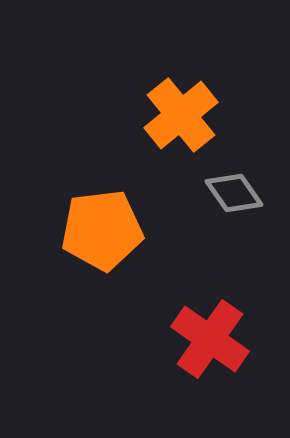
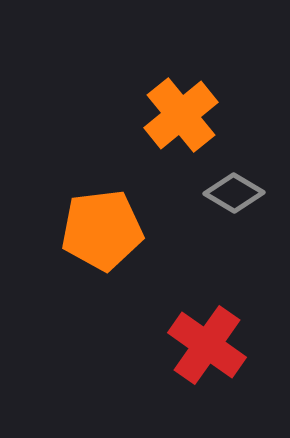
gray diamond: rotated 24 degrees counterclockwise
red cross: moved 3 px left, 6 px down
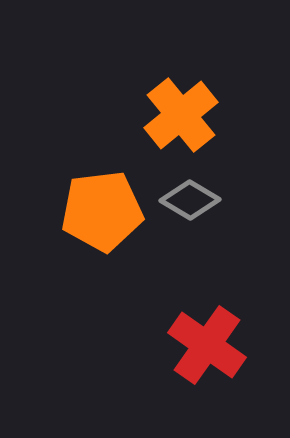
gray diamond: moved 44 px left, 7 px down
orange pentagon: moved 19 px up
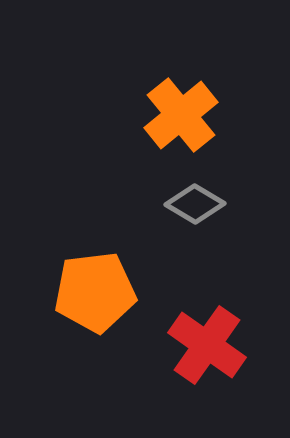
gray diamond: moved 5 px right, 4 px down
orange pentagon: moved 7 px left, 81 px down
